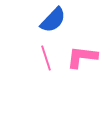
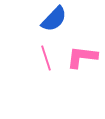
blue semicircle: moved 1 px right, 1 px up
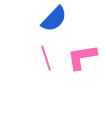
pink L-shape: rotated 16 degrees counterclockwise
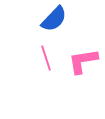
pink L-shape: moved 1 px right, 4 px down
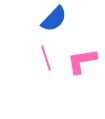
pink L-shape: moved 1 px left
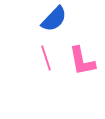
pink L-shape: rotated 92 degrees counterclockwise
